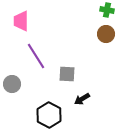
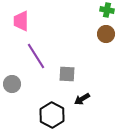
black hexagon: moved 3 px right
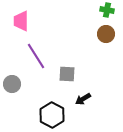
black arrow: moved 1 px right
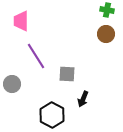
black arrow: rotated 35 degrees counterclockwise
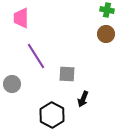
pink trapezoid: moved 3 px up
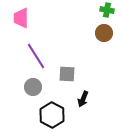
brown circle: moved 2 px left, 1 px up
gray circle: moved 21 px right, 3 px down
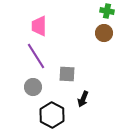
green cross: moved 1 px down
pink trapezoid: moved 18 px right, 8 px down
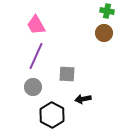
pink trapezoid: moved 3 px left, 1 px up; rotated 30 degrees counterclockwise
purple line: rotated 56 degrees clockwise
black arrow: rotated 56 degrees clockwise
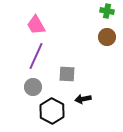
brown circle: moved 3 px right, 4 px down
black hexagon: moved 4 px up
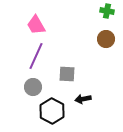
brown circle: moved 1 px left, 2 px down
